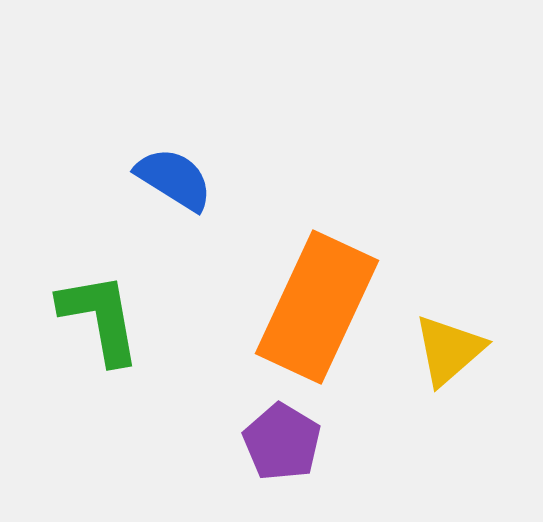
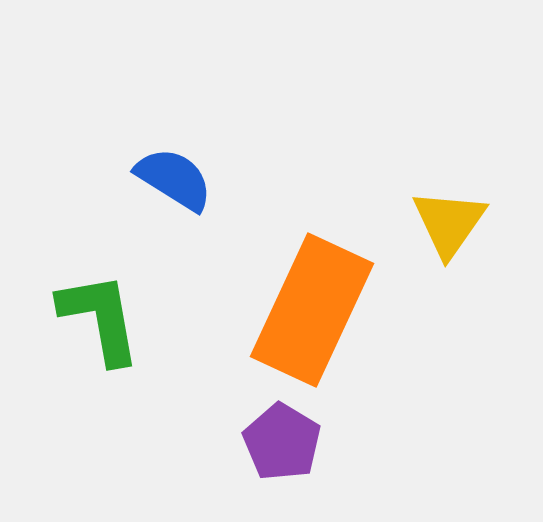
orange rectangle: moved 5 px left, 3 px down
yellow triangle: moved 127 px up; rotated 14 degrees counterclockwise
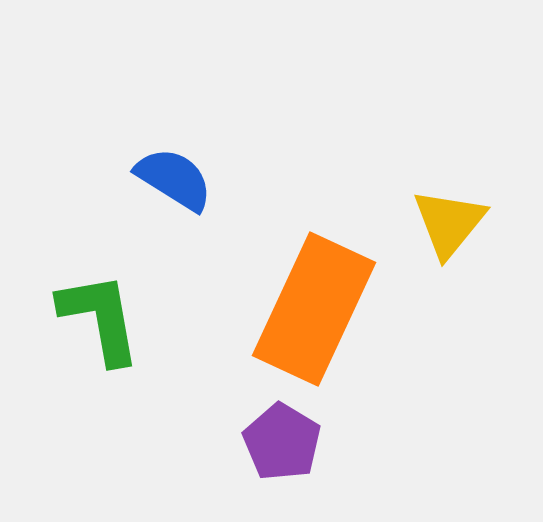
yellow triangle: rotated 4 degrees clockwise
orange rectangle: moved 2 px right, 1 px up
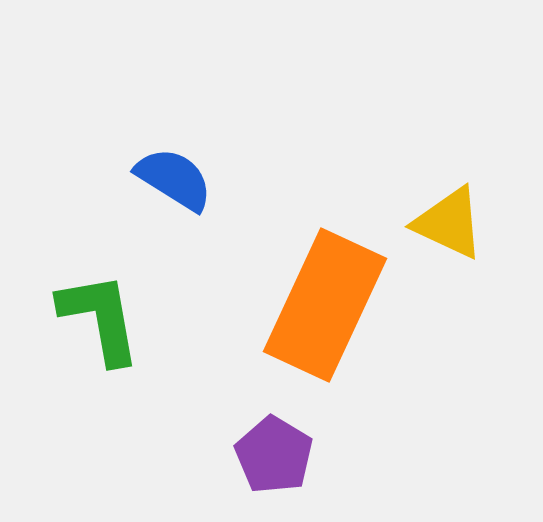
yellow triangle: rotated 44 degrees counterclockwise
orange rectangle: moved 11 px right, 4 px up
purple pentagon: moved 8 px left, 13 px down
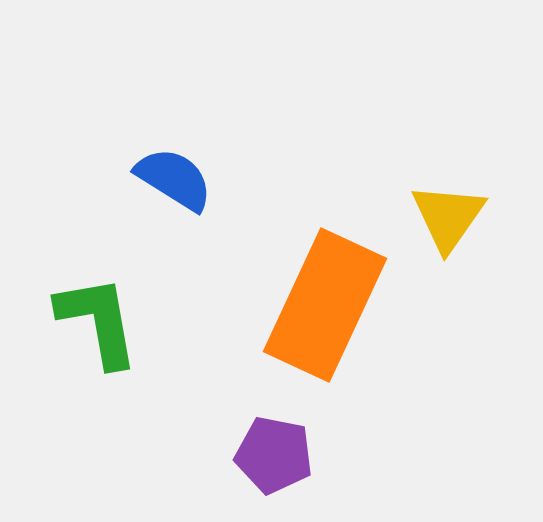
yellow triangle: moved 1 px left, 6 px up; rotated 40 degrees clockwise
green L-shape: moved 2 px left, 3 px down
purple pentagon: rotated 20 degrees counterclockwise
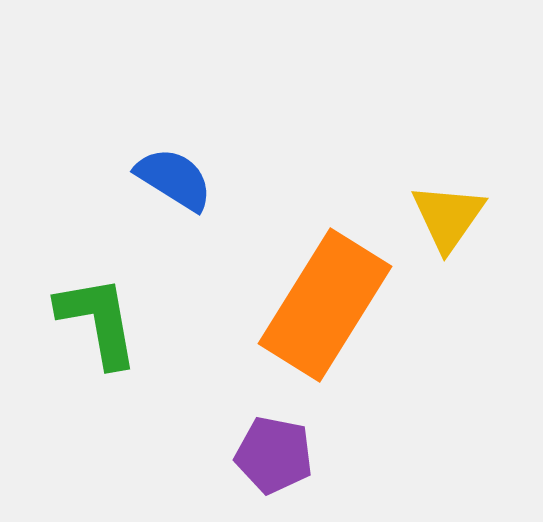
orange rectangle: rotated 7 degrees clockwise
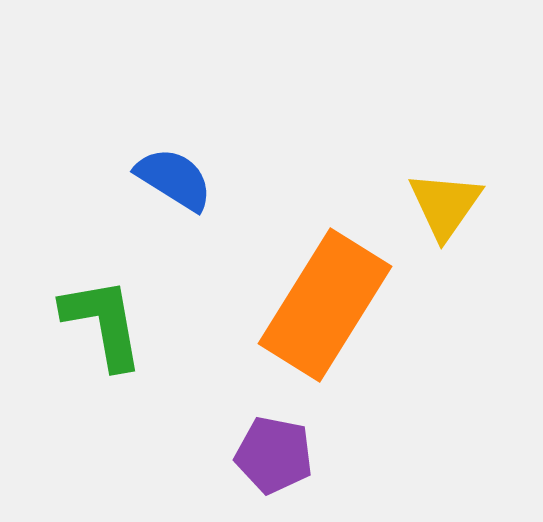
yellow triangle: moved 3 px left, 12 px up
green L-shape: moved 5 px right, 2 px down
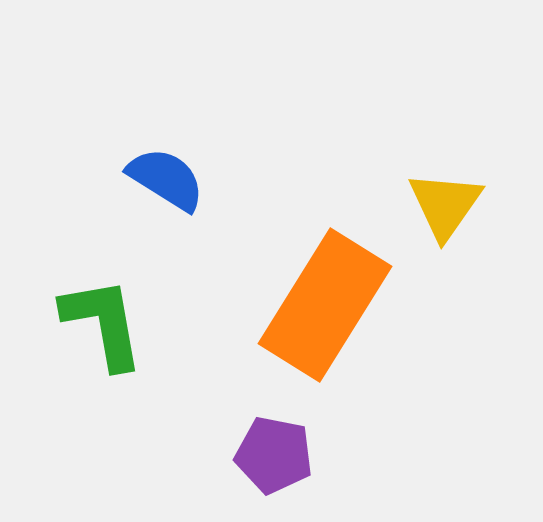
blue semicircle: moved 8 px left
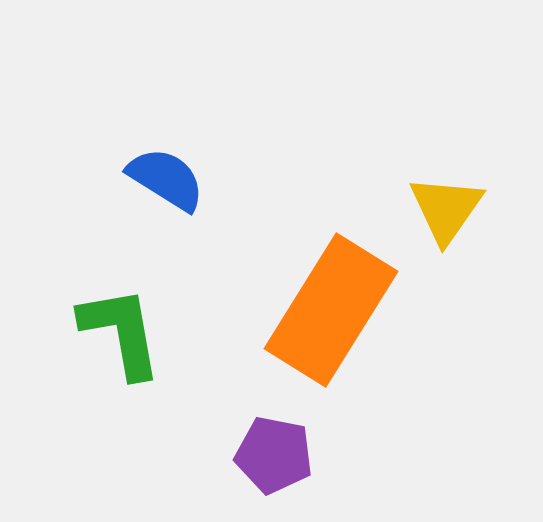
yellow triangle: moved 1 px right, 4 px down
orange rectangle: moved 6 px right, 5 px down
green L-shape: moved 18 px right, 9 px down
